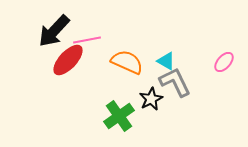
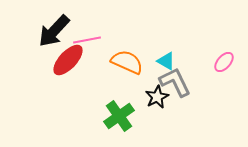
black star: moved 6 px right, 2 px up
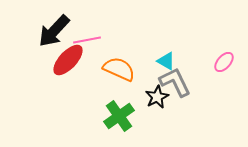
orange semicircle: moved 8 px left, 7 px down
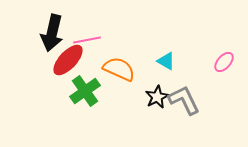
black arrow: moved 2 px left, 2 px down; rotated 30 degrees counterclockwise
gray L-shape: moved 9 px right, 18 px down
green cross: moved 34 px left, 25 px up
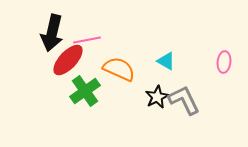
pink ellipse: rotated 35 degrees counterclockwise
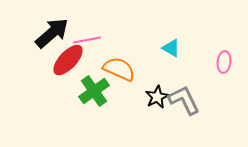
black arrow: rotated 144 degrees counterclockwise
cyan triangle: moved 5 px right, 13 px up
green cross: moved 9 px right
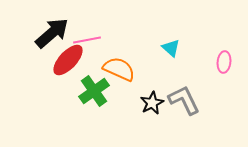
cyan triangle: rotated 12 degrees clockwise
black star: moved 5 px left, 6 px down
